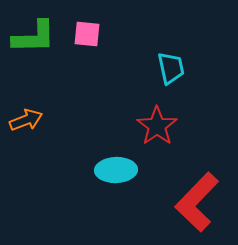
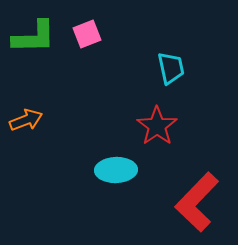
pink square: rotated 28 degrees counterclockwise
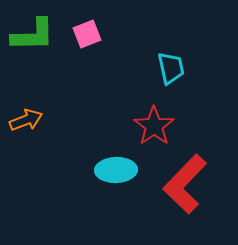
green L-shape: moved 1 px left, 2 px up
red star: moved 3 px left
red L-shape: moved 12 px left, 18 px up
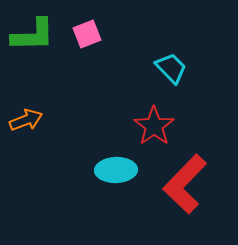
cyan trapezoid: rotated 32 degrees counterclockwise
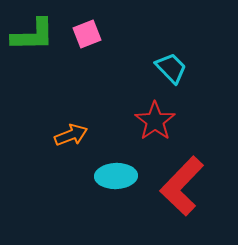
orange arrow: moved 45 px right, 15 px down
red star: moved 1 px right, 5 px up
cyan ellipse: moved 6 px down
red L-shape: moved 3 px left, 2 px down
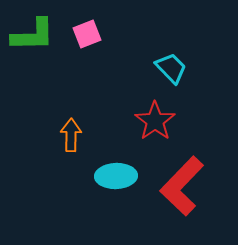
orange arrow: rotated 68 degrees counterclockwise
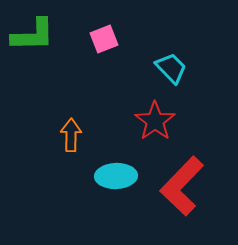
pink square: moved 17 px right, 5 px down
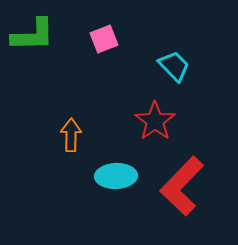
cyan trapezoid: moved 3 px right, 2 px up
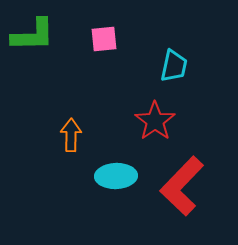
pink square: rotated 16 degrees clockwise
cyan trapezoid: rotated 56 degrees clockwise
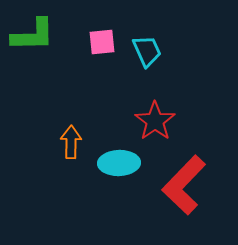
pink square: moved 2 px left, 3 px down
cyan trapezoid: moved 27 px left, 15 px up; rotated 36 degrees counterclockwise
orange arrow: moved 7 px down
cyan ellipse: moved 3 px right, 13 px up
red L-shape: moved 2 px right, 1 px up
